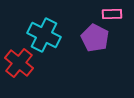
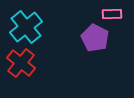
cyan cross: moved 18 px left, 8 px up; rotated 24 degrees clockwise
red cross: moved 2 px right
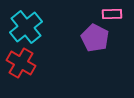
red cross: rotated 8 degrees counterclockwise
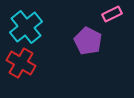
pink rectangle: rotated 24 degrees counterclockwise
purple pentagon: moved 7 px left, 3 px down
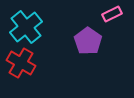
purple pentagon: rotated 8 degrees clockwise
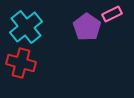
purple pentagon: moved 1 px left, 14 px up
red cross: rotated 16 degrees counterclockwise
